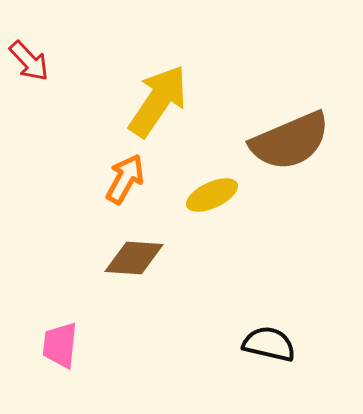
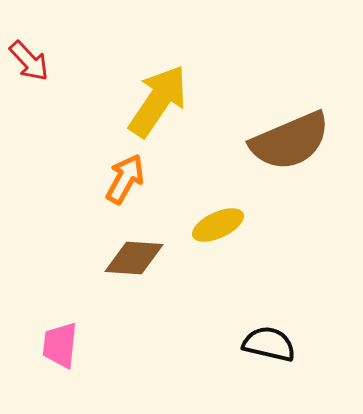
yellow ellipse: moved 6 px right, 30 px down
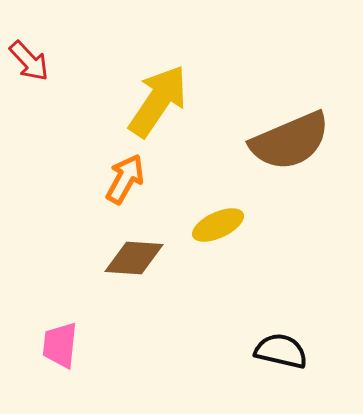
black semicircle: moved 12 px right, 7 px down
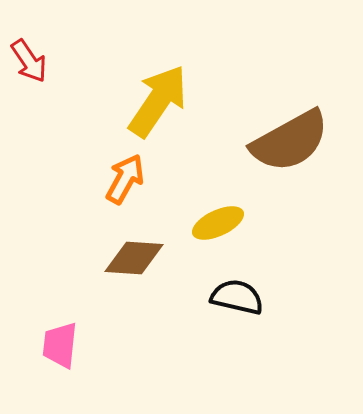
red arrow: rotated 9 degrees clockwise
brown semicircle: rotated 6 degrees counterclockwise
yellow ellipse: moved 2 px up
black semicircle: moved 44 px left, 54 px up
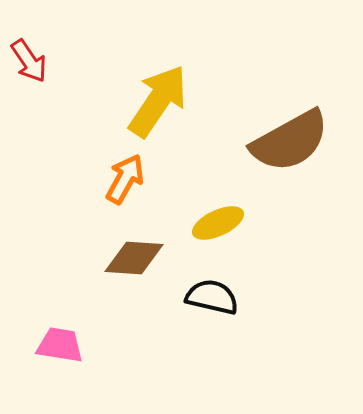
black semicircle: moved 25 px left
pink trapezoid: rotated 93 degrees clockwise
